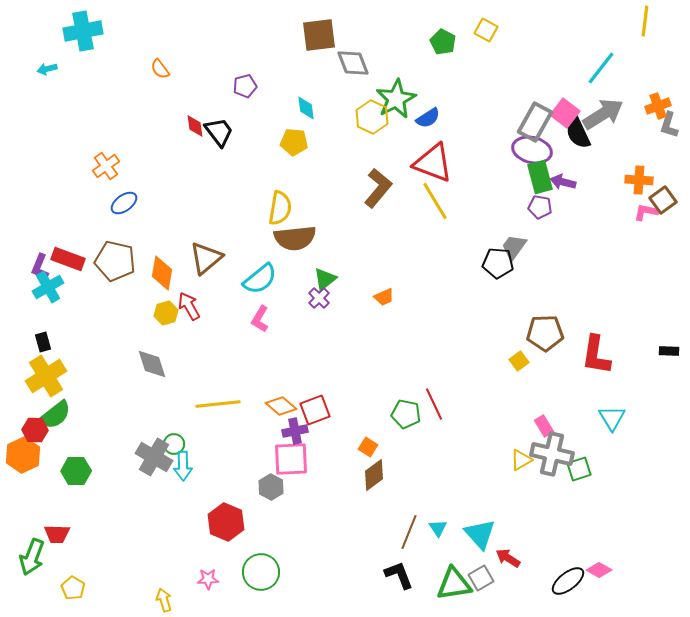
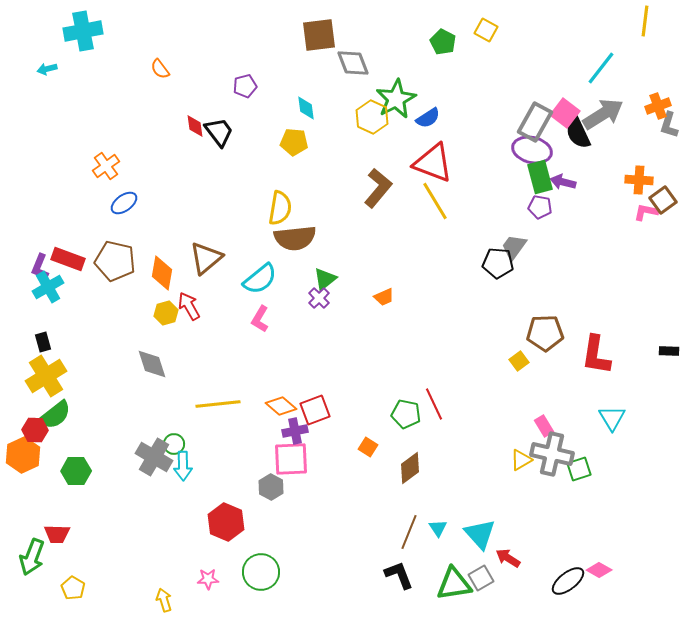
brown diamond at (374, 475): moved 36 px right, 7 px up
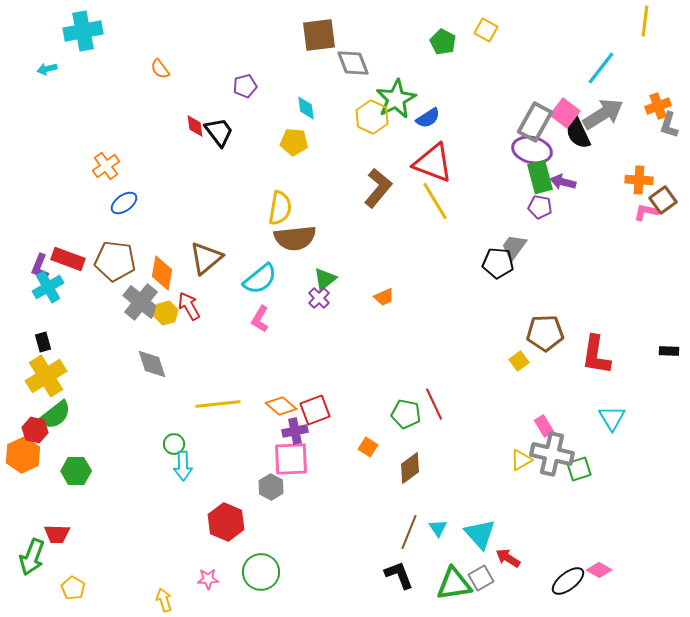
brown pentagon at (115, 261): rotated 6 degrees counterclockwise
red hexagon at (35, 430): rotated 10 degrees clockwise
gray cross at (154, 457): moved 13 px left, 155 px up; rotated 9 degrees clockwise
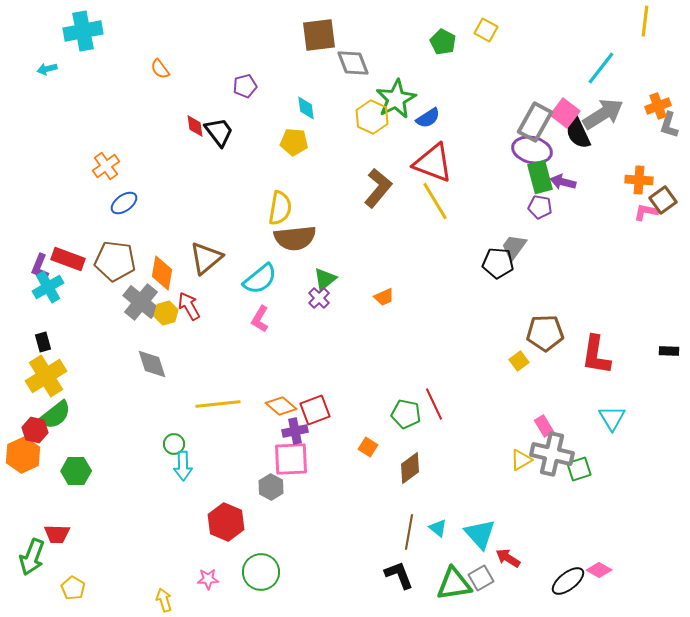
cyan triangle at (438, 528): rotated 18 degrees counterclockwise
brown line at (409, 532): rotated 12 degrees counterclockwise
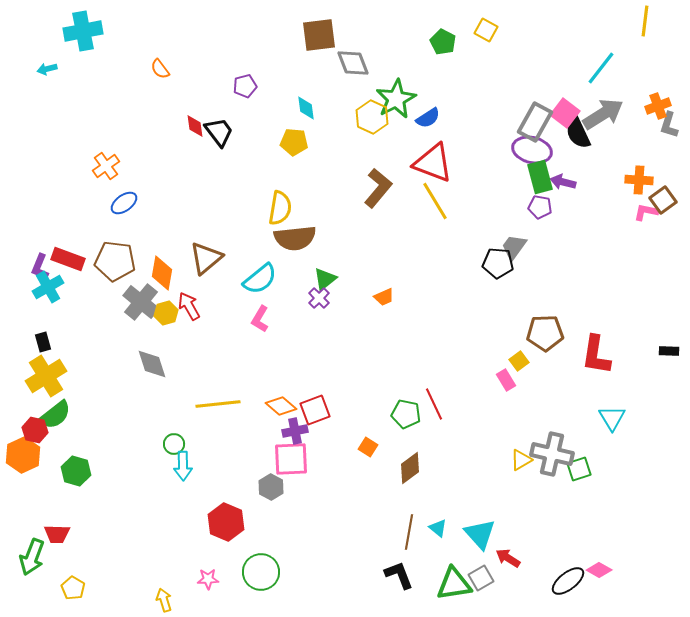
pink rectangle at (544, 426): moved 38 px left, 46 px up
green hexagon at (76, 471): rotated 16 degrees clockwise
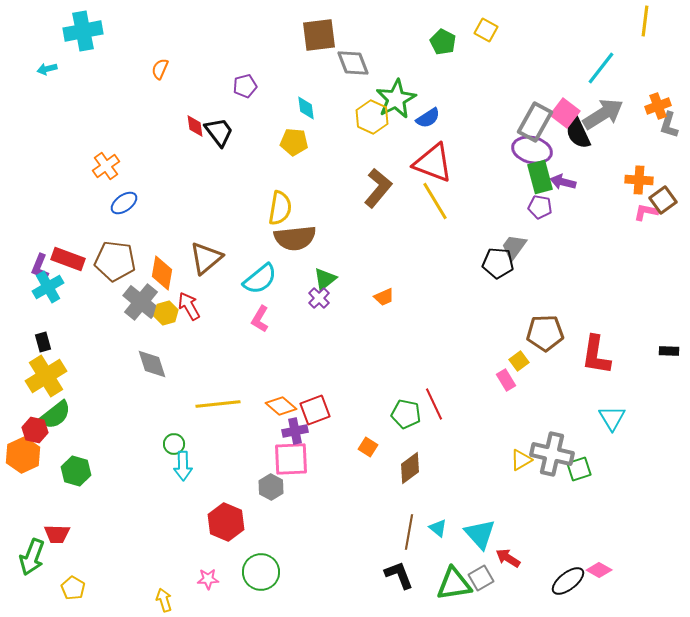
orange semicircle at (160, 69): rotated 60 degrees clockwise
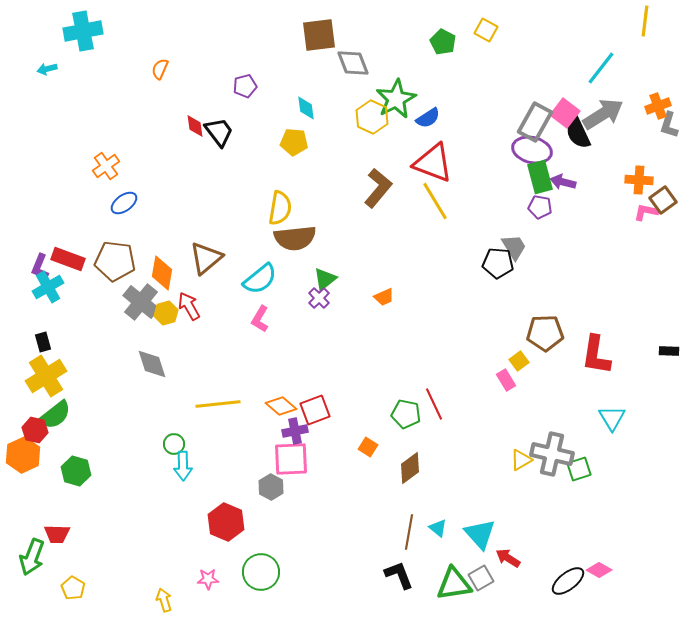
gray trapezoid at (514, 247): rotated 112 degrees clockwise
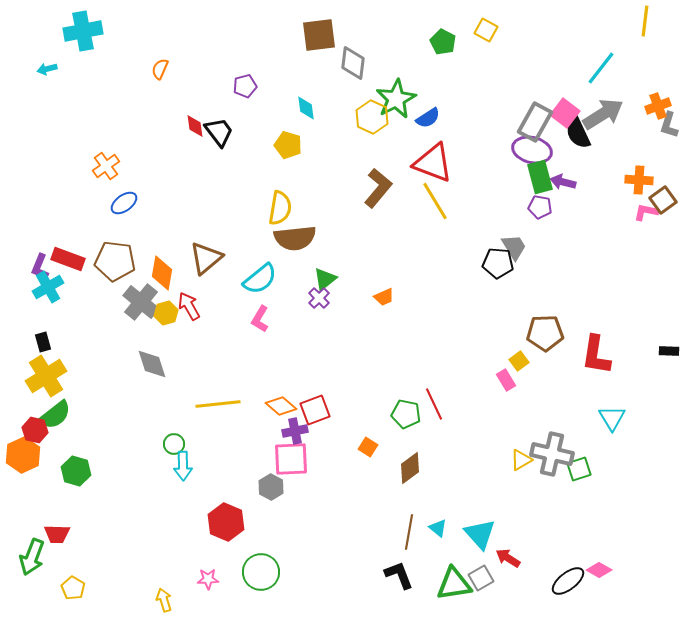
gray diamond at (353, 63): rotated 28 degrees clockwise
yellow pentagon at (294, 142): moved 6 px left, 3 px down; rotated 12 degrees clockwise
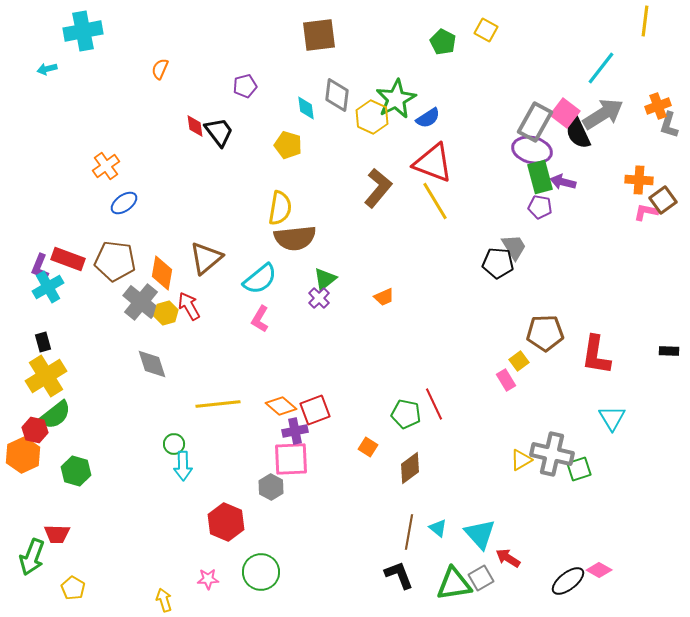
gray diamond at (353, 63): moved 16 px left, 32 px down
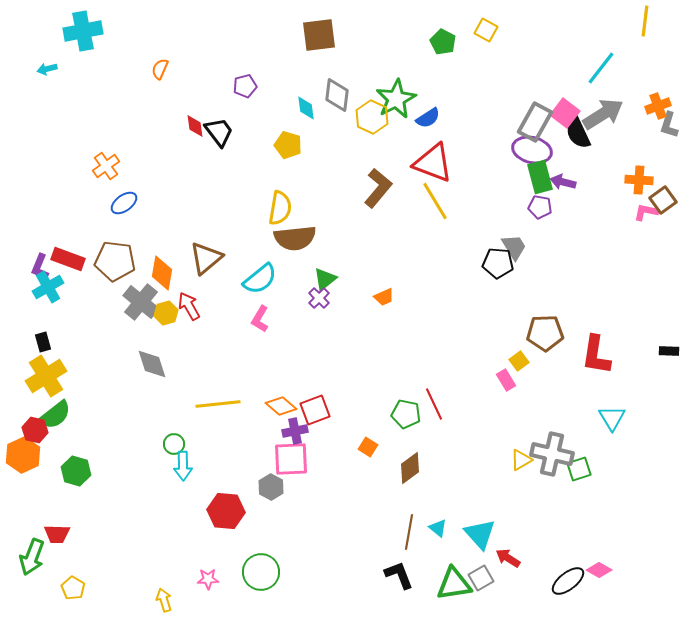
red hexagon at (226, 522): moved 11 px up; rotated 18 degrees counterclockwise
